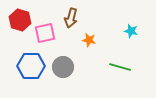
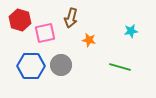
cyan star: rotated 24 degrees counterclockwise
gray circle: moved 2 px left, 2 px up
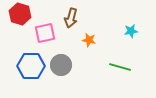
red hexagon: moved 6 px up
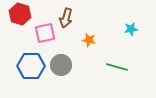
brown arrow: moved 5 px left
cyan star: moved 2 px up
green line: moved 3 px left
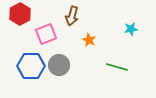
red hexagon: rotated 15 degrees clockwise
brown arrow: moved 6 px right, 2 px up
pink square: moved 1 px right, 1 px down; rotated 10 degrees counterclockwise
orange star: rotated 16 degrees clockwise
gray circle: moved 2 px left
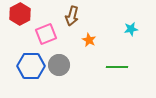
green line: rotated 15 degrees counterclockwise
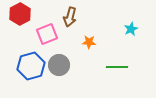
brown arrow: moved 2 px left, 1 px down
cyan star: rotated 16 degrees counterclockwise
pink square: moved 1 px right
orange star: moved 2 px down; rotated 24 degrees counterclockwise
blue hexagon: rotated 16 degrees counterclockwise
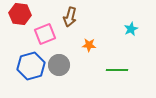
red hexagon: rotated 25 degrees counterclockwise
pink square: moved 2 px left
orange star: moved 3 px down
green line: moved 3 px down
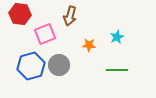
brown arrow: moved 1 px up
cyan star: moved 14 px left, 8 px down
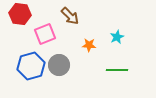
brown arrow: rotated 60 degrees counterclockwise
